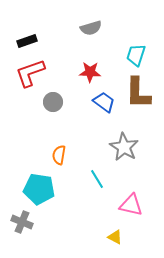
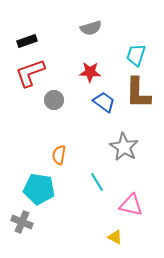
gray circle: moved 1 px right, 2 px up
cyan line: moved 3 px down
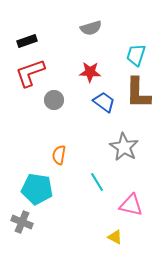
cyan pentagon: moved 2 px left
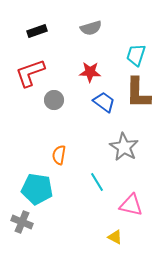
black rectangle: moved 10 px right, 10 px up
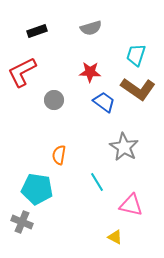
red L-shape: moved 8 px left, 1 px up; rotated 8 degrees counterclockwise
brown L-shape: moved 4 px up; rotated 56 degrees counterclockwise
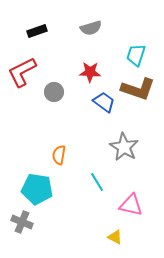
brown L-shape: rotated 16 degrees counterclockwise
gray circle: moved 8 px up
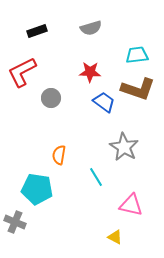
cyan trapezoid: moved 1 px right; rotated 65 degrees clockwise
gray circle: moved 3 px left, 6 px down
cyan line: moved 1 px left, 5 px up
gray cross: moved 7 px left
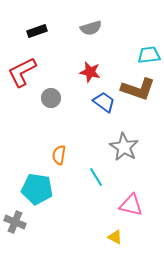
cyan trapezoid: moved 12 px right
red star: rotated 10 degrees clockwise
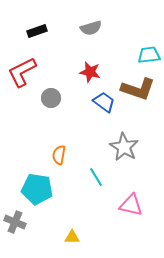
yellow triangle: moved 43 px left; rotated 28 degrees counterclockwise
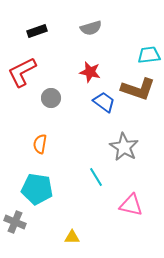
orange semicircle: moved 19 px left, 11 px up
